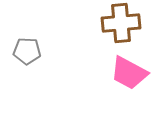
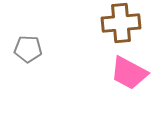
gray pentagon: moved 1 px right, 2 px up
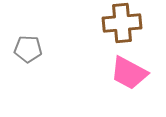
brown cross: moved 1 px right
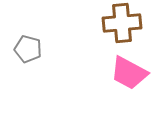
gray pentagon: rotated 12 degrees clockwise
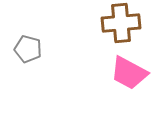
brown cross: moved 1 px left
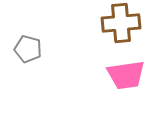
pink trapezoid: moved 3 px left, 2 px down; rotated 36 degrees counterclockwise
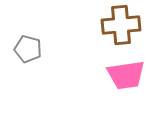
brown cross: moved 2 px down
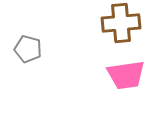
brown cross: moved 2 px up
